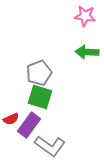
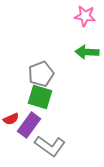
gray pentagon: moved 2 px right, 1 px down
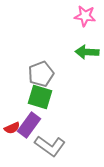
red semicircle: moved 1 px right, 9 px down
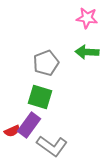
pink star: moved 2 px right, 2 px down
gray pentagon: moved 5 px right, 11 px up
red semicircle: moved 3 px down
gray L-shape: moved 2 px right
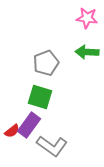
red semicircle: rotated 14 degrees counterclockwise
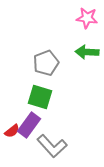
gray L-shape: rotated 12 degrees clockwise
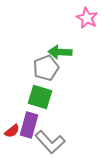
pink star: rotated 20 degrees clockwise
green arrow: moved 27 px left
gray pentagon: moved 5 px down
purple rectangle: rotated 20 degrees counterclockwise
gray L-shape: moved 2 px left, 4 px up
